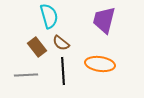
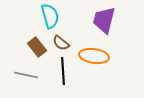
cyan semicircle: moved 1 px right
orange ellipse: moved 6 px left, 8 px up
gray line: rotated 15 degrees clockwise
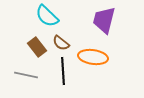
cyan semicircle: moved 3 px left; rotated 150 degrees clockwise
orange ellipse: moved 1 px left, 1 px down
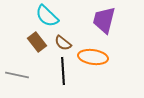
brown semicircle: moved 2 px right
brown rectangle: moved 5 px up
gray line: moved 9 px left
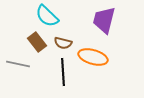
brown semicircle: rotated 24 degrees counterclockwise
orange ellipse: rotated 8 degrees clockwise
black line: moved 1 px down
gray line: moved 1 px right, 11 px up
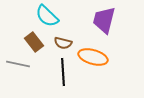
brown rectangle: moved 3 px left
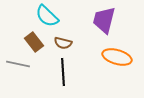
orange ellipse: moved 24 px right
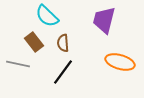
brown semicircle: rotated 72 degrees clockwise
orange ellipse: moved 3 px right, 5 px down
black line: rotated 40 degrees clockwise
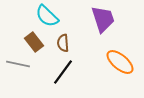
purple trapezoid: moved 1 px left, 1 px up; rotated 148 degrees clockwise
orange ellipse: rotated 24 degrees clockwise
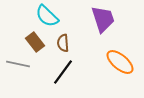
brown rectangle: moved 1 px right
